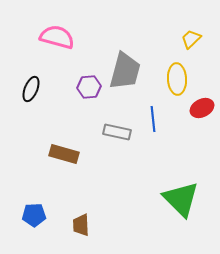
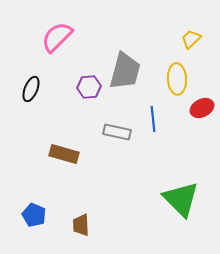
pink semicircle: rotated 60 degrees counterclockwise
blue pentagon: rotated 25 degrees clockwise
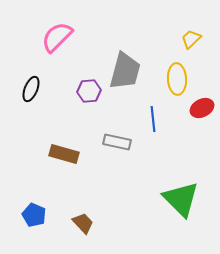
purple hexagon: moved 4 px down
gray rectangle: moved 10 px down
brown trapezoid: moved 2 px right, 2 px up; rotated 140 degrees clockwise
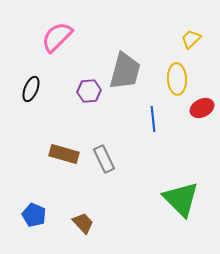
gray rectangle: moved 13 px left, 17 px down; rotated 52 degrees clockwise
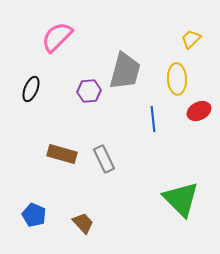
red ellipse: moved 3 px left, 3 px down
brown rectangle: moved 2 px left
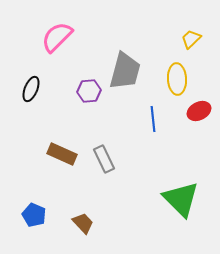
brown rectangle: rotated 8 degrees clockwise
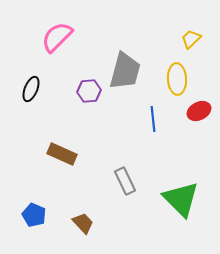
gray rectangle: moved 21 px right, 22 px down
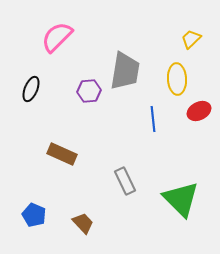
gray trapezoid: rotated 6 degrees counterclockwise
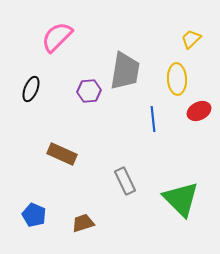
brown trapezoid: rotated 65 degrees counterclockwise
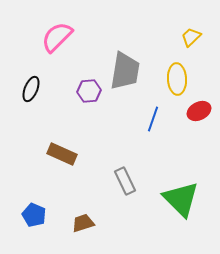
yellow trapezoid: moved 2 px up
blue line: rotated 25 degrees clockwise
